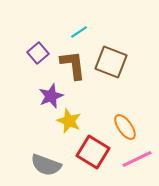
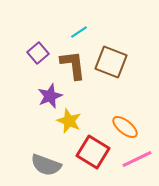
purple star: moved 1 px left
orange ellipse: rotated 16 degrees counterclockwise
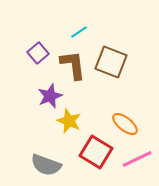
orange ellipse: moved 3 px up
red square: moved 3 px right
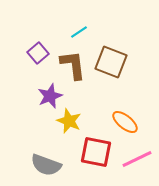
orange ellipse: moved 2 px up
red square: rotated 20 degrees counterclockwise
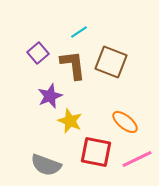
yellow star: moved 1 px right
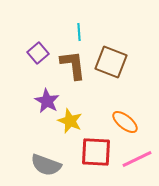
cyan line: rotated 60 degrees counterclockwise
purple star: moved 3 px left, 5 px down; rotated 20 degrees counterclockwise
red square: rotated 8 degrees counterclockwise
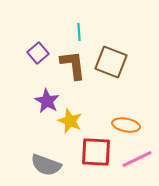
orange ellipse: moved 1 px right, 3 px down; rotated 28 degrees counterclockwise
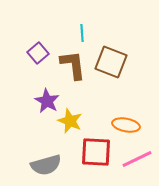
cyan line: moved 3 px right, 1 px down
gray semicircle: rotated 36 degrees counterclockwise
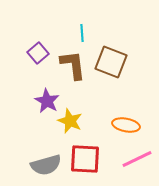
red square: moved 11 px left, 7 px down
